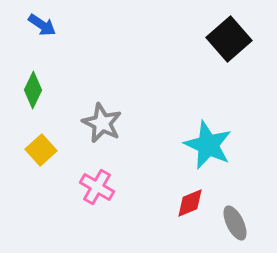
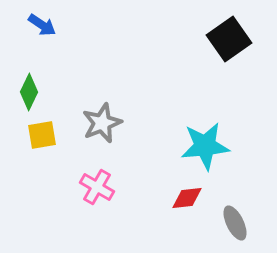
black square: rotated 6 degrees clockwise
green diamond: moved 4 px left, 2 px down
gray star: rotated 24 degrees clockwise
cyan star: moved 3 px left, 1 px down; rotated 30 degrees counterclockwise
yellow square: moved 1 px right, 15 px up; rotated 32 degrees clockwise
red diamond: moved 3 px left, 5 px up; rotated 16 degrees clockwise
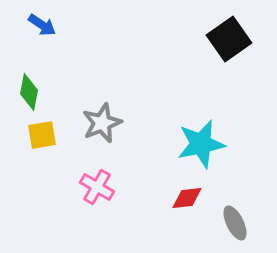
green diamond: rotated 15 degrees counterclockwise
cyan star: moved 4 px left, 2 px up; rotated 6 degrees counterclockwise
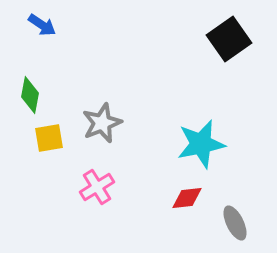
green diamond: moved 1 px right, 3 px down
yellow square: moved 7 px right, 3 px down
pink cross: rotated 28 degrees clockwise
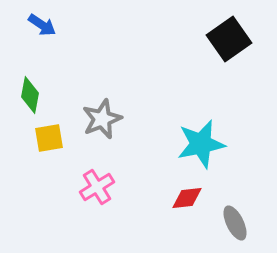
gray star: moved 4 px up
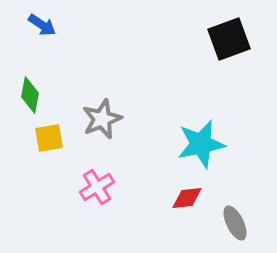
black square: rotated 15 degrees clockwise
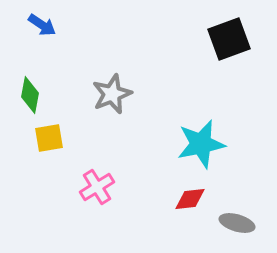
gray star: moved 10 px right, 25 px up
red diamond: moved 3 px right, 1 px down
gray ellipse: moved 2 px right; rotated 48 degrees counterclockwise
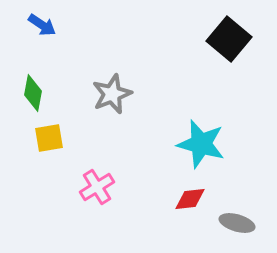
black square: rotated 30 degrees counterclockwise
green diamond: moved 3 px right, 2 px up
cyan star: rotated 27 degrees clockwise
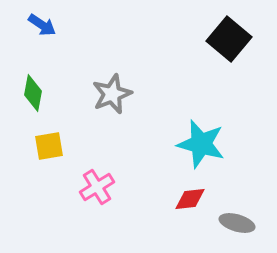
yellow square: moved 8 px down
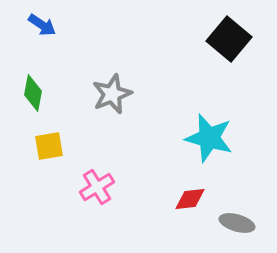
cyan star: moved 8 px right, 6 px up
